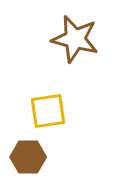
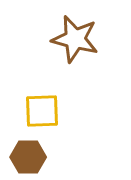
yellow square: moved 6 px left; rotated 6 degrees clockwise
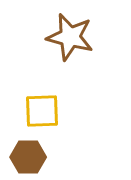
brown star: moved 5 px left, 2 px up
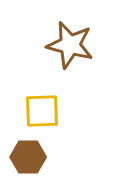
brown star: moved 8 px down
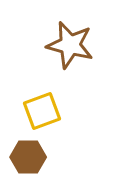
yellow square: rotated 18 degrees counterclockwise
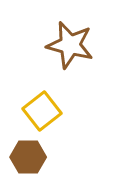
yellow square: rotated 18 degrees counterclockwise
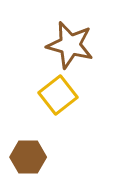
yellow square: moved 16 px right, 16 px up
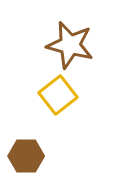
brown hexagon: moved 2 px left, 1 px up
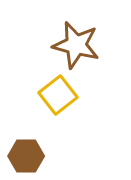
brown star: moved 6 px right
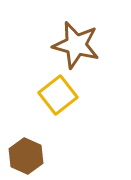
brown hexagon: rotated 24 degrees clockwise
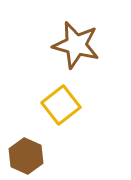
yellow square: moved 3 px right, 10 px down
